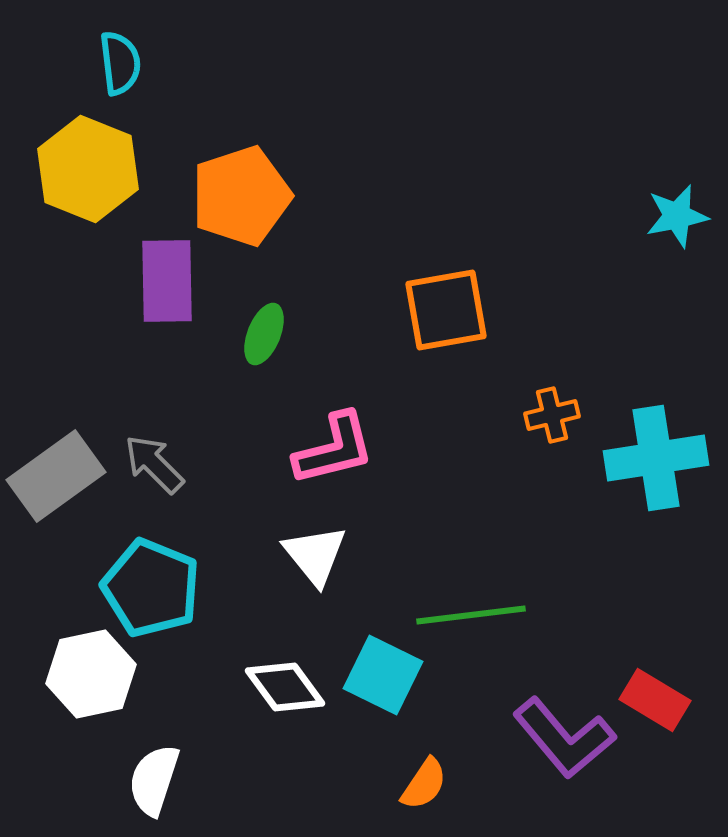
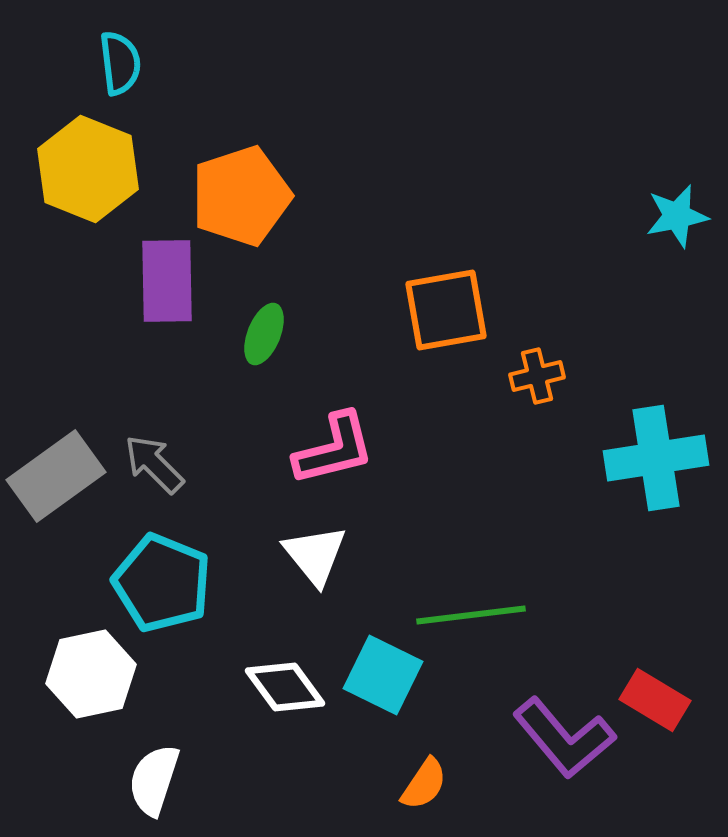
orange cross: moved 15 px left, 39 px up
cyan pentagon: moved 11 px right, 5 px up
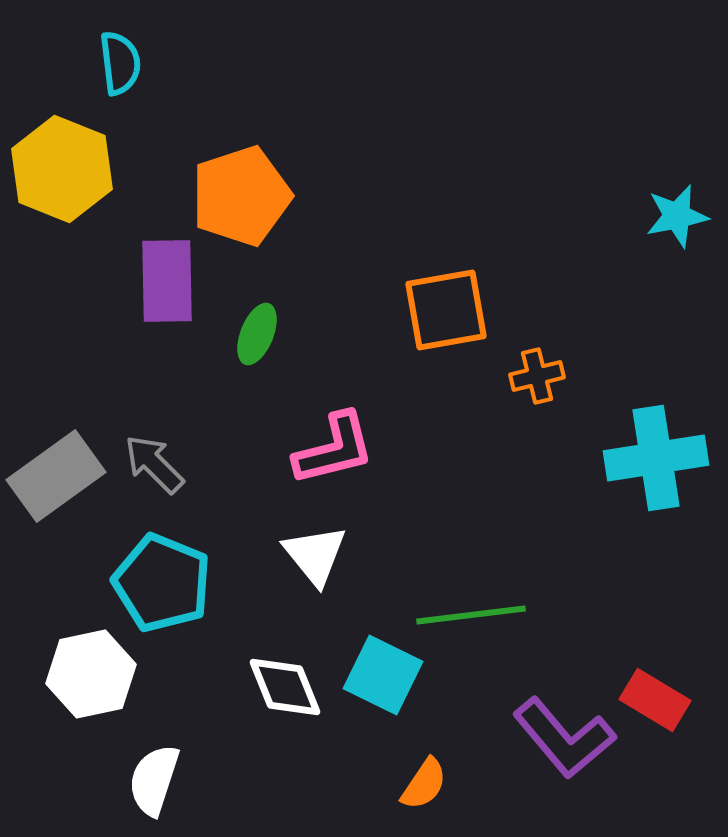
yellow hexagon: moved 26 px left
green ellipse: moved 7 px left
white diamond: rotated 14 degrees clockwise
